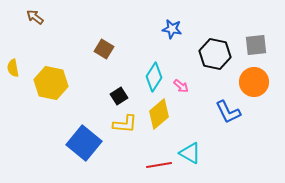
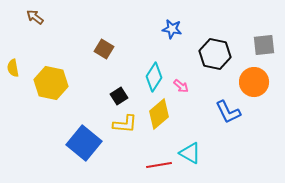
gray square: moved 8 px right
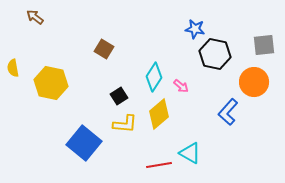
blue star: moved 23 px right
blue L-shape: rotated 68 degrees clockwise
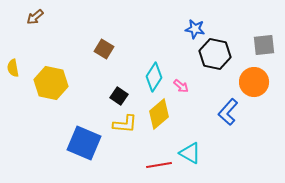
brown arrow: rotated 78 degrees counterclockwise
black square: rotated 24 degrees counterclockwise
blue square: rotated 16 degrees counterclockwise
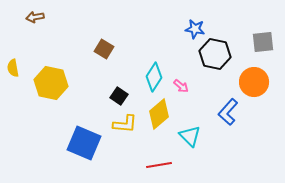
brown arrow: rotated 30 degrees clockwise
gray square: moved 1 px left, 3 px up
cyan triangle: moved 17 px up; rotated 15 degrees clockwise
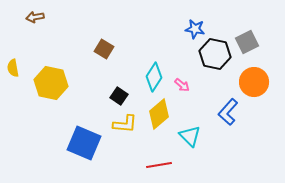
gray square: moved 16 px left; rotated 20 degrees counterclockwise
pink arrow: moved 1 px right, 1 px up
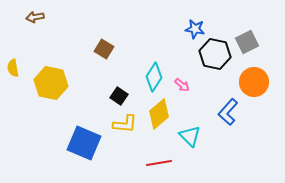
red line: moved 2 px up
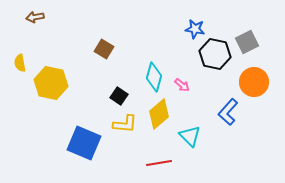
yellow semicircle: moved 7 px right, 5 px up
cyan diamond: rotated 16 degrees counterclockwise
